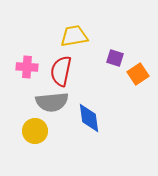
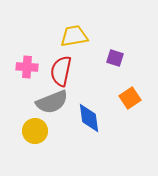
orange square: moved 8 px left, 24 px down
gray semicircle: rotated 16 degrees counterclockwise
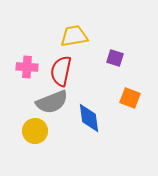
orange square: rotated 35 degrees counterclockwise
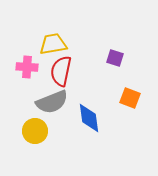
yellow trapezoid: moved 21 px left, 8 px down
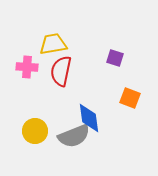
gray semicircle: moved 22 px right, 34 px down
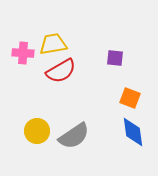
purple square: rotated 12 degrees counterclockwise
pink cross: moved 4 px left, 14 px up
red semicircle: rotated 132 degrees counterclockwise
blue diamond: moved 44 px right, 14 px down
yellow circle: moved 2 px right
gray semicircle: rotated 12 degrees counterclockwise
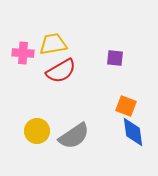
orange square: moved 4 px left, 8 px down
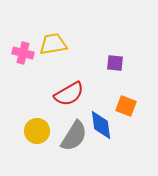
pink cross: rotated 10 degrees clockwise
purple square: moved 5 px down
red semicircle: moved 8 px right, 23 px down
blue diamond: moved 32 px left, 7 px up
gray semicircle: rotated 24 degrees counterclockwise
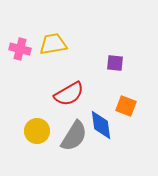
pink cross: moved 3 px left, 4 px up
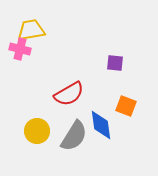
yellow trapezoid: moved 22 px left, 14 px up
